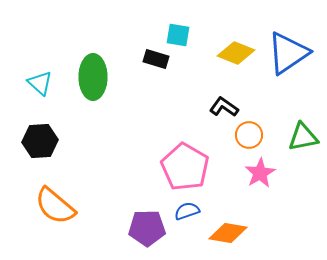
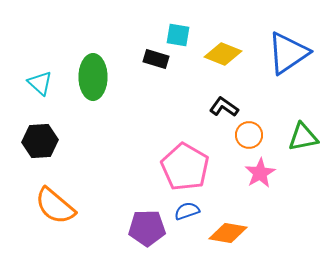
yellow diamond: moved 13 px left, 1 px down
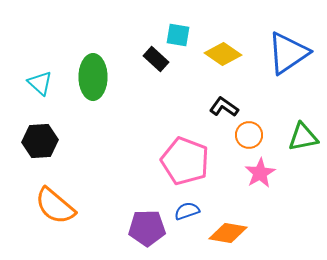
yellow diamond: rotated 12 degrees clockwise
black rectangle: rotated 25 degrees clockwise
pink pentagon: moved 6 px up; rotated 9 degrees counterclockwise
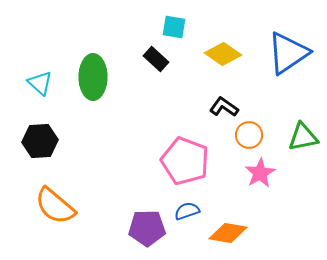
cyan square: moved 4 px left, 8 px up
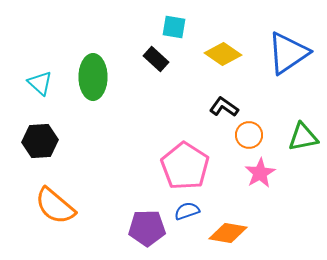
pink pentagon: moved 5 px down; rotated 12 degrees clockwise
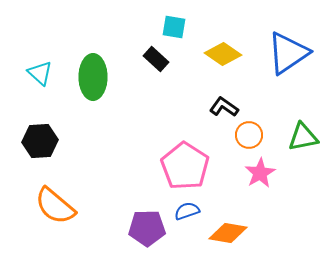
cyan triangle: moved 10 px up
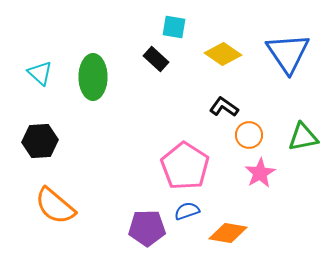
blue triangle: rotated 30 degrees counterclockwise
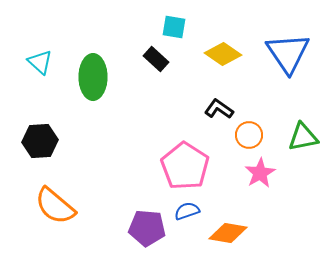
cyan triangle: moved 11 px up
black L-shape: moved 5 px left, 2 px down
purple pentagon: rotated 6 degrees clockwise
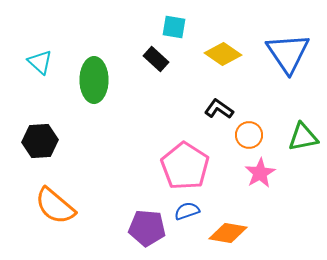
green ellipse: moved 1 px right, 3 px down
